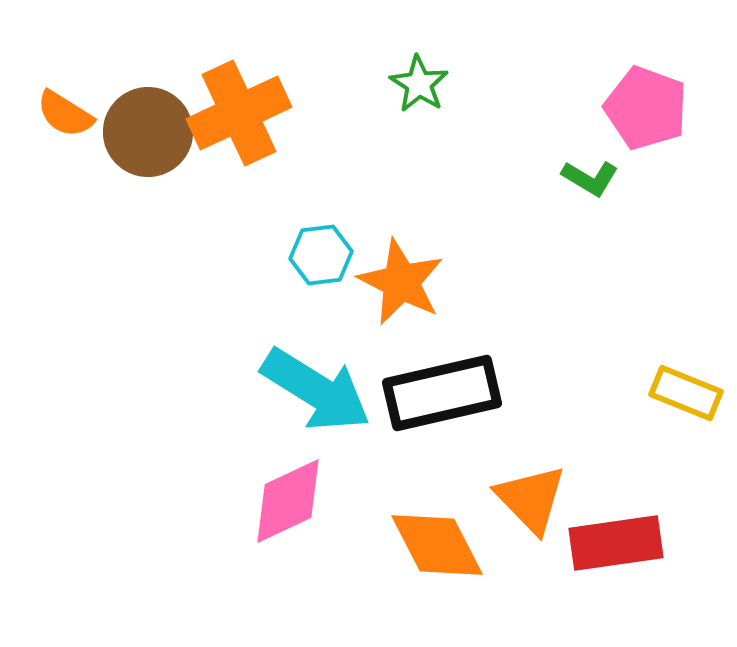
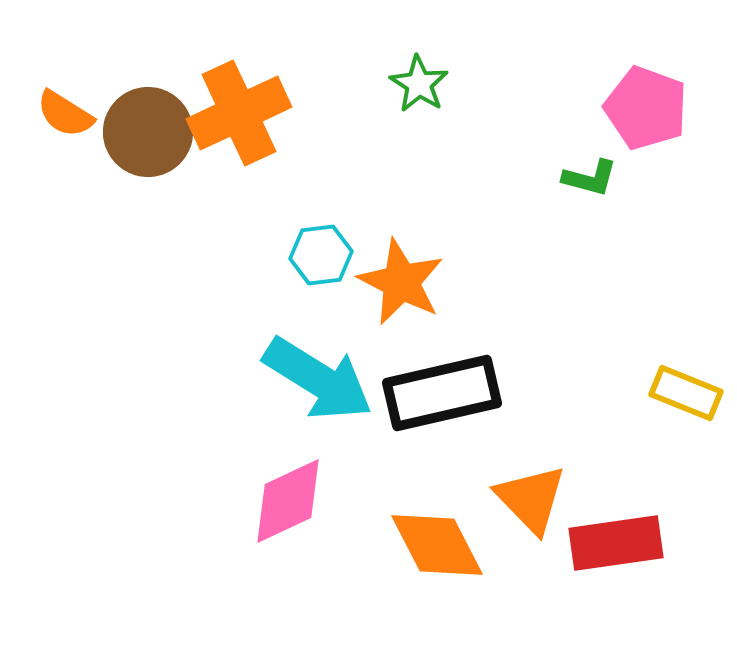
green L-shape: rotated 16 degrees counterclockwise
cyan arrow: moved 2 px right, 11 px up
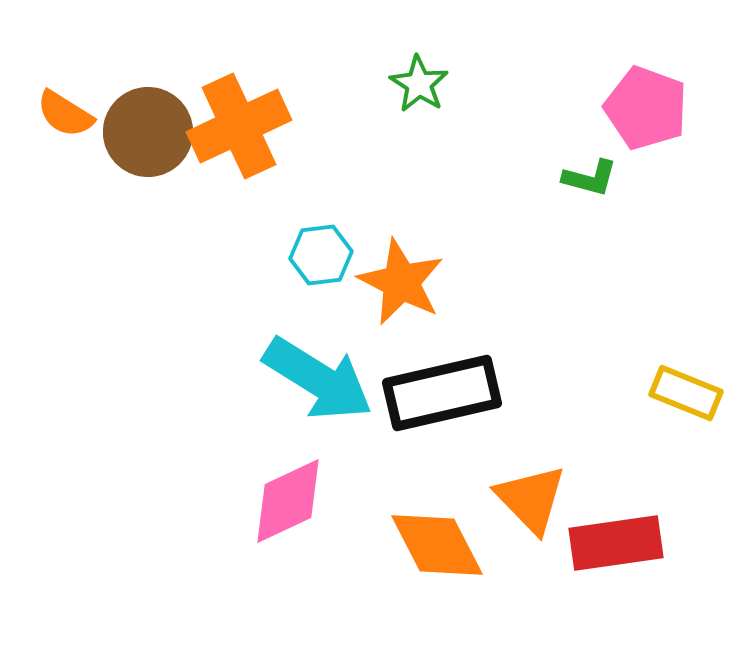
orange cross: moved 13 px down
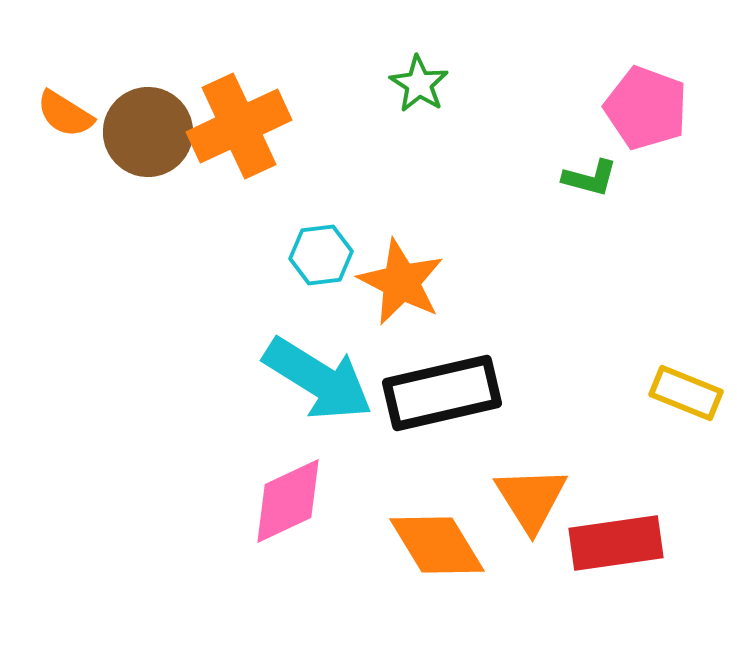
orange triangle: rotated 12 degrees clockwise
orange diamond: rotated 4 degrees counterclockwise
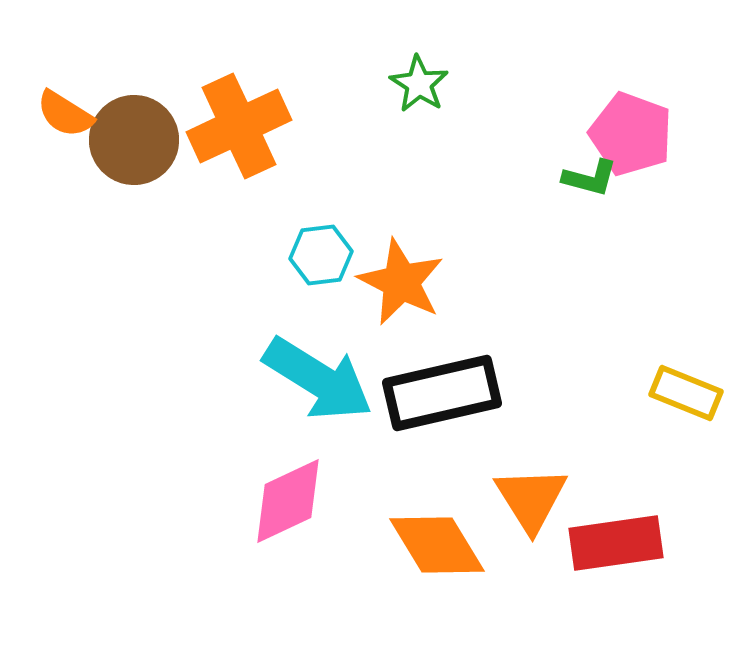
pink pentagon: moved 15 px left, 26 px down
brown circle: moved 14 px left, 8 px down
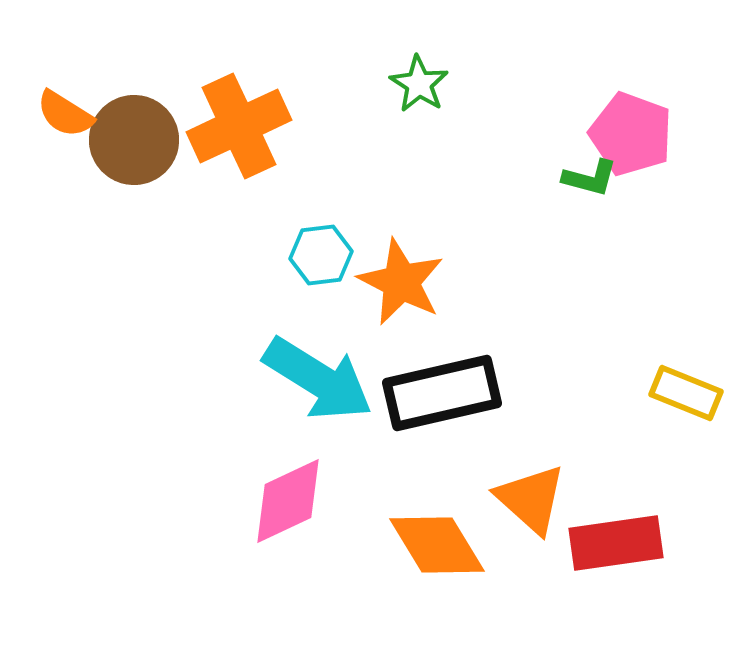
orange triangle: rotated 16 degrees counterclockwise
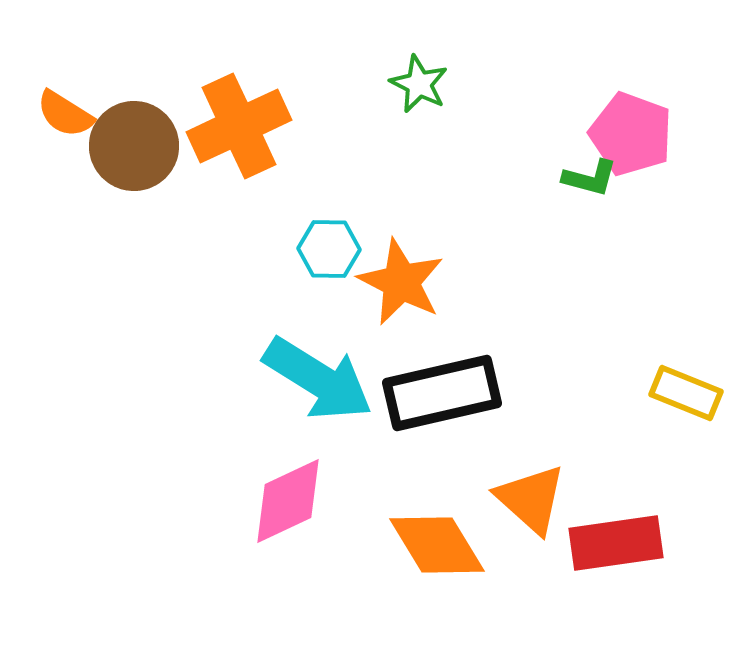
green star: rotated 6 degrees counterclockwise
brown circle: moved 6 px down
cyan hexagon: moved 8 px right, 6 px up; rotated 8 degrees clockwise
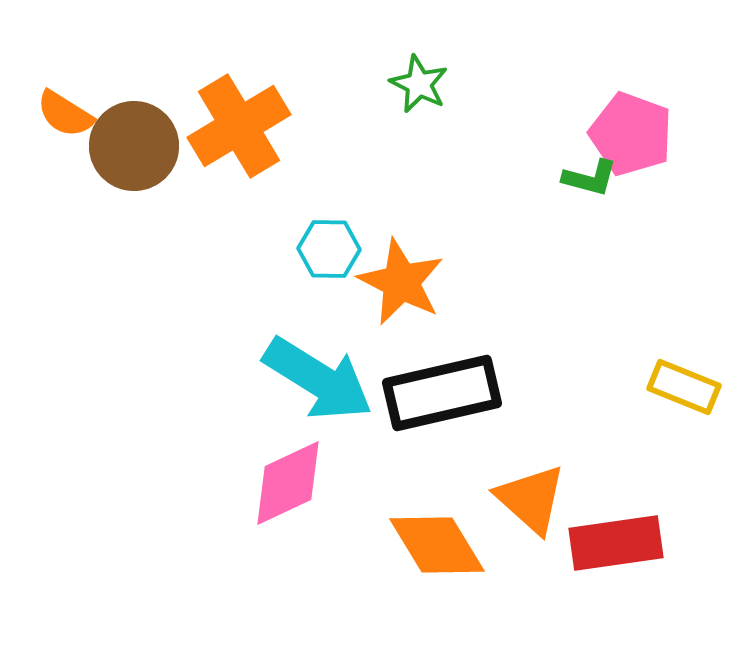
orange cross: rotated 6 degrees counterclockwise
yellow rectangle: moved 2 px left, 6 px up
pink diamond: moved 18 px up
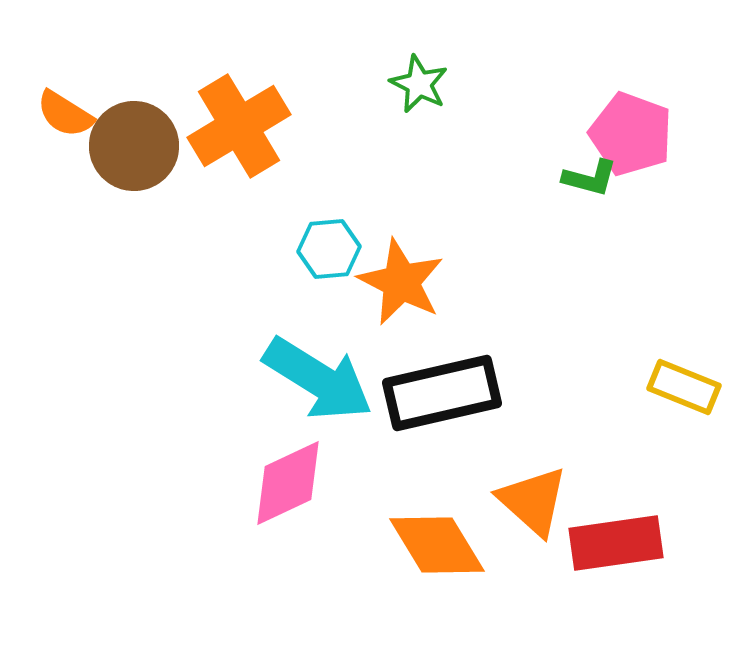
cyan hexagon: rotated 6 degrees counterclockwise
orange triangle: moved 2 px right, 2 px down
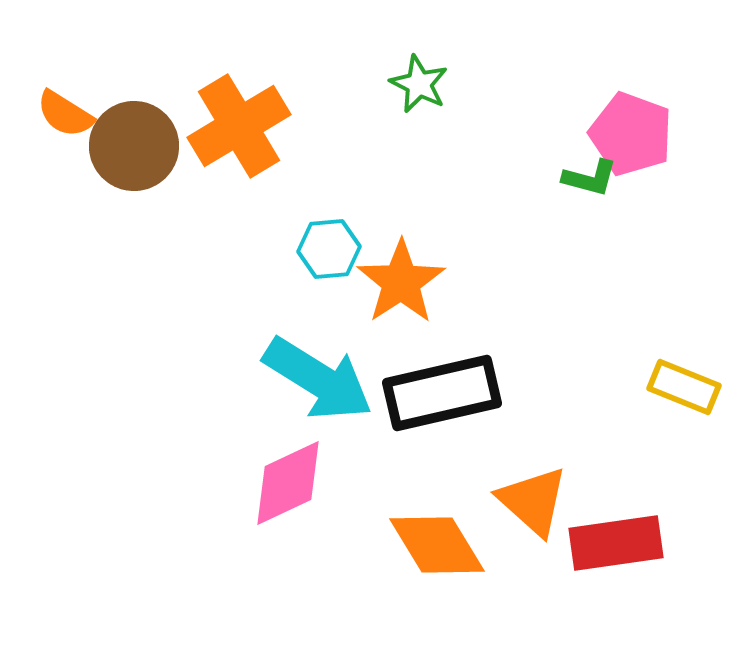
orange star: rotated 12 degrees clockwise
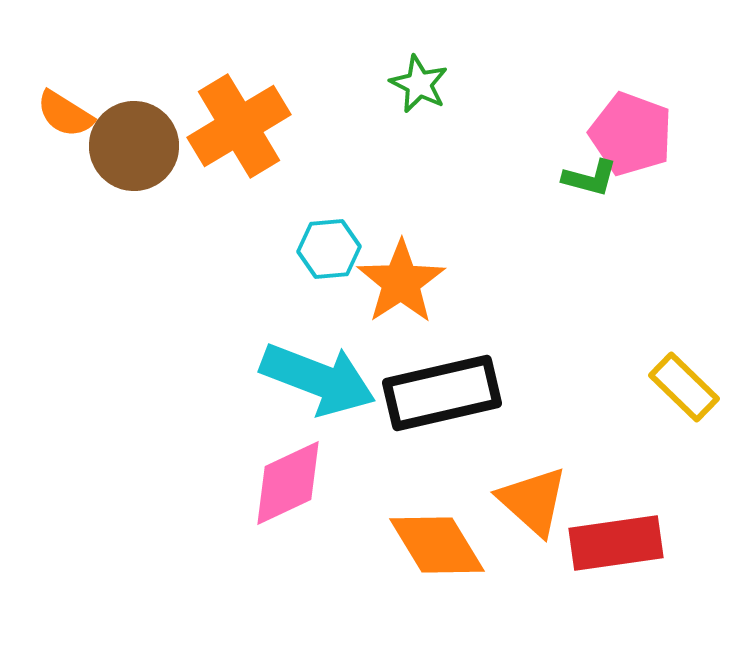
cyan arrow: rotated 11 degrees counterclockwise
yellow rectangle: rotated 22 degrees clockwise
